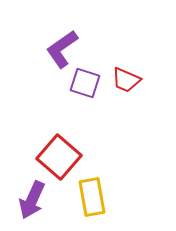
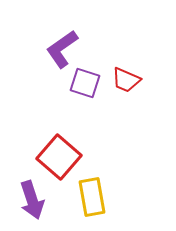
purple arrow: rotated 42 degrees counterclockwise
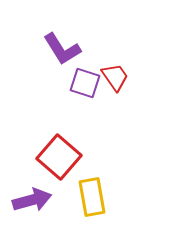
purple L-shape: rotated 87 degrees counterclockwise
red trapezoid: moved 11 px left, 3 px up; rotated 148 degrees counterclockwise
purple arrow: rotated 87 degrees counterclockwise
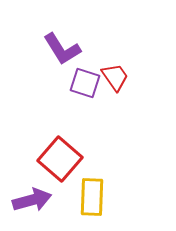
red square: moved 1 px right, 2 px down
yellow rectangle: rotated 12 degrees clockwise
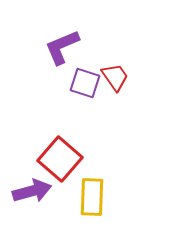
purple L-shape: moved 2 px up; rotated 99 degrees clockwise
purple arrow: moved 9 px up
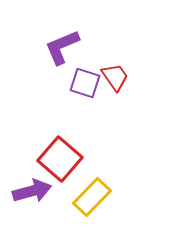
yellow rectangle: rotated 42 degrees clockwise
